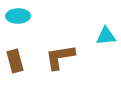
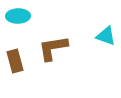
cyan triangle: rotated 25 degrees clockwise
brown L-shape: moved 7 px left, 9 px up
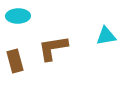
cyan triangle: rotated 30 degrees counterclockwise
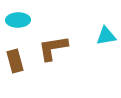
cyan ellipse: moved 4 px down
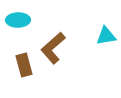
brown L-shape: rotated 32 degrees counterclockwise
brown rectangle: moved 9 px right, 4 px down
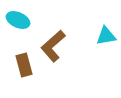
cyan ellipse: rotated 25 degrees clockwise
brown L-shape: moved 2 px up
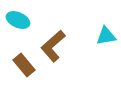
brown rectangle: rotated 25 degrees counterclockwise
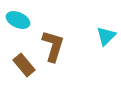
cyan triangle: rotated 35 degrees counterclockwise
brown L-shape: rotated 148 degrees clockwise
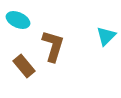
brown rectangle: moved 1 px down
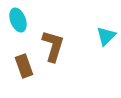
cyan ellipse: rotated 45 degrees clockwise
brown rectangle: rotated 20 degrees clockwise
